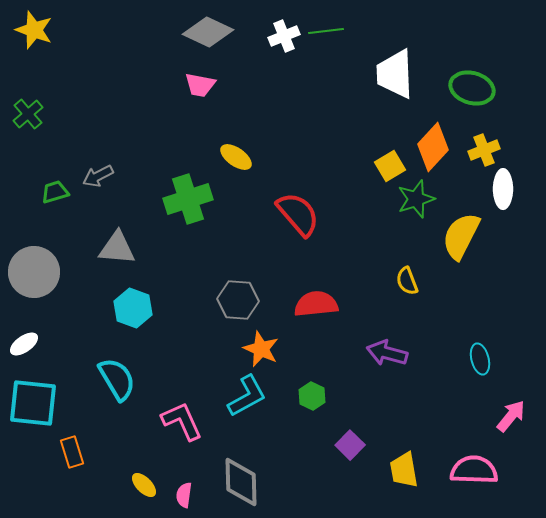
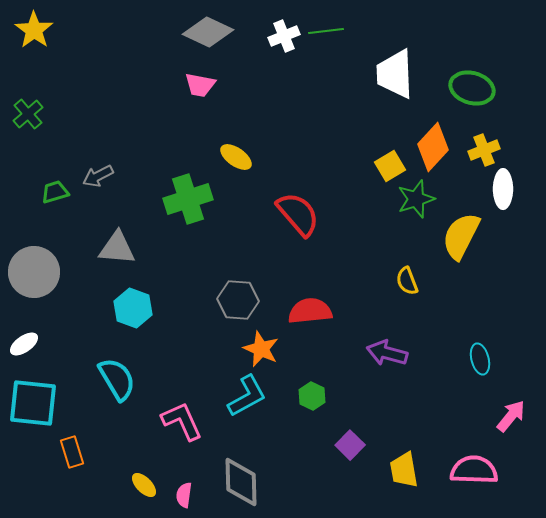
yellow star at (34, 30): rotated 15 degrees clockwise
red semicircle at (316, 304): moved 6 px left, 7 px down
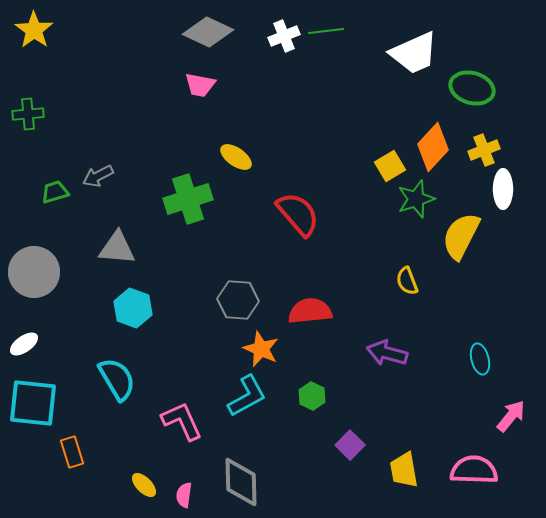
white trapezoid at (395, 74): moved 19 px right, 21 px up; rotated 112 degrees counterclockwise
green cross at (28, 114): rotated 36 degrees clockwise
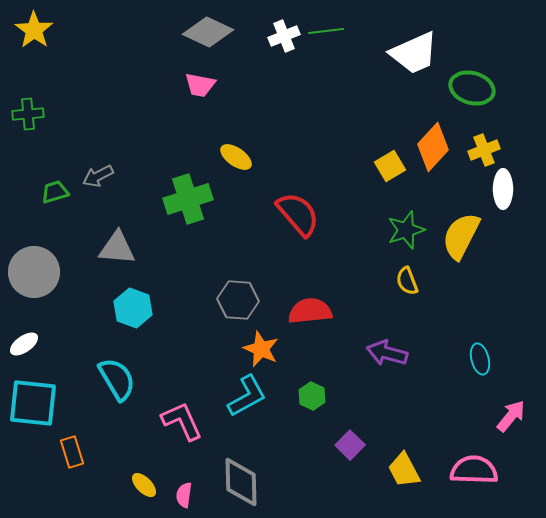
green star at (416, 199): moved 10 px left, 31 px down
yellow trapezoid at (404, 470): rotated 18 degrees counterclockwise
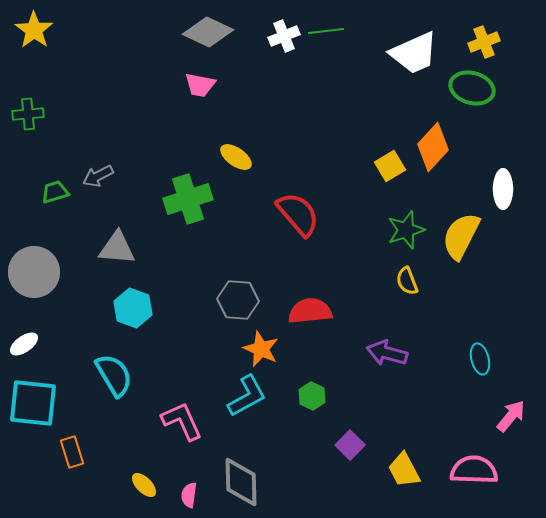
yellow cross at (484, 150): moved 108 px up
cyan semicircle at (117, 379): moved 3 px left, 4 px up
pink semicircle at (184, 495): moved 5 px right
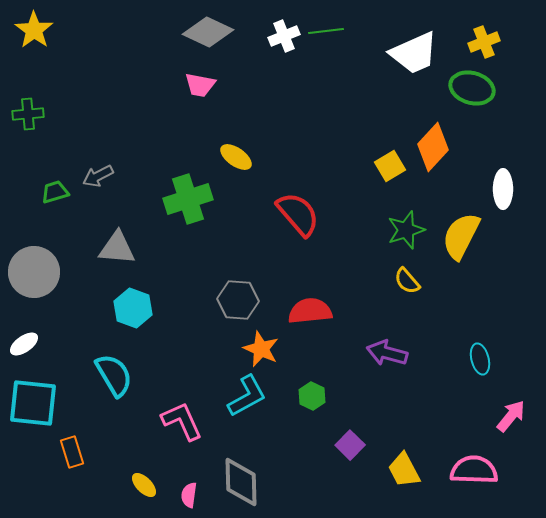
yellow semicircle at (407, 281): rotated 20 degrees counterclockwise
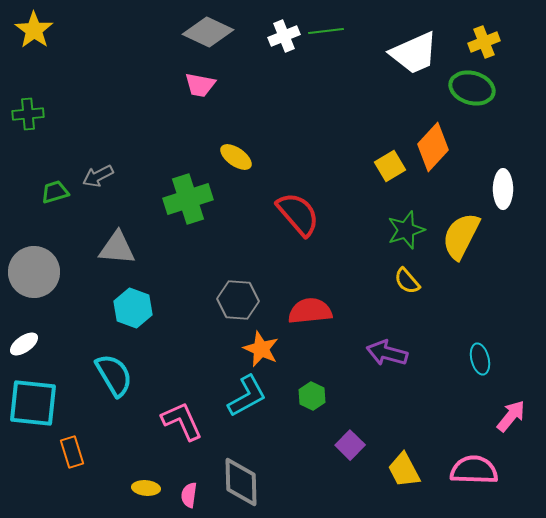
yellow ellipse at (144, 485): moved 2 px right, 3 px down; rotated 40 degrees counterclockwise
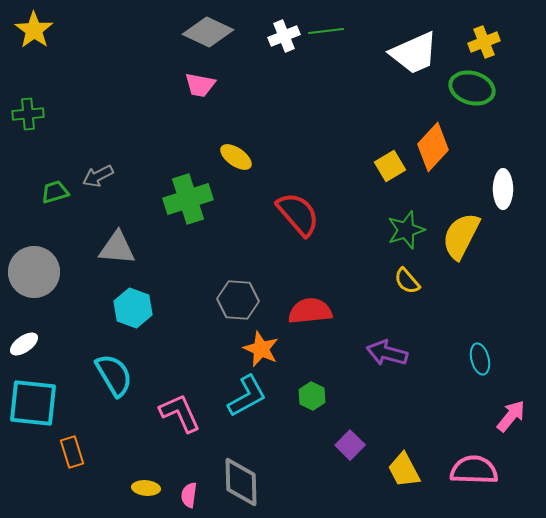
pink L-shape at (182, 421): moved 2 px left, 8 px up
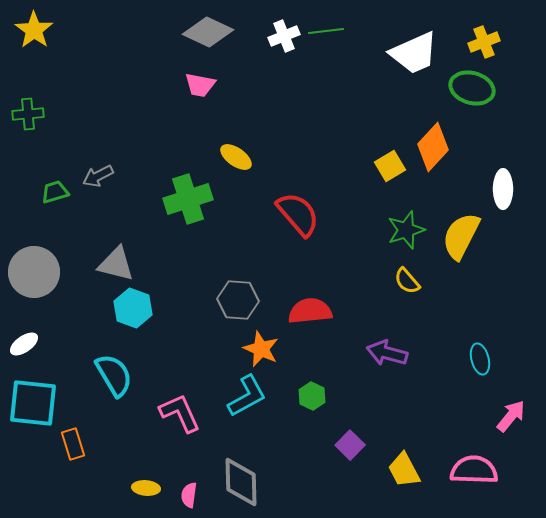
gray triangle at (117, 248): moved 1 px left, 16 px down; rotated 9 degrees clockwise
orange rectangle at (72, 452): moved 1 px right, 8 px up
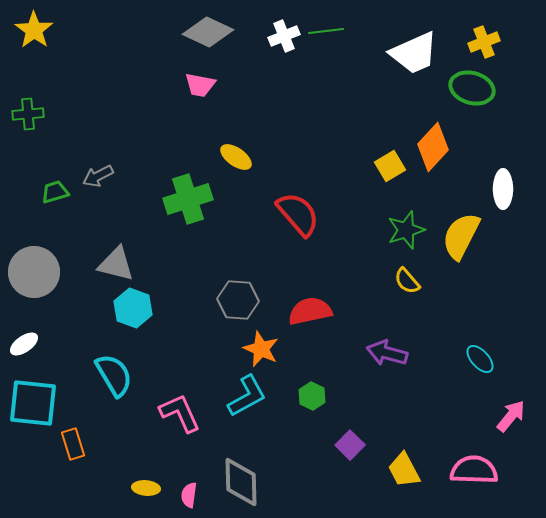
red semicircle at (310, 311): rotated 6 degrees counterclockwise
cyan ellipse at (480, 359): rotated 28 degrees counterclockwise
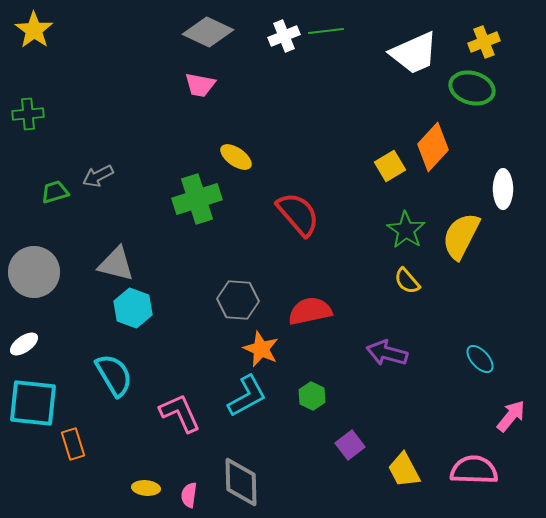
green cross at (188, 199): moved 9 px right
green star at (406, 230): rotated 21 degrees counterclockwise
purple square at (350, 445): rotated 8 degrees clockwise
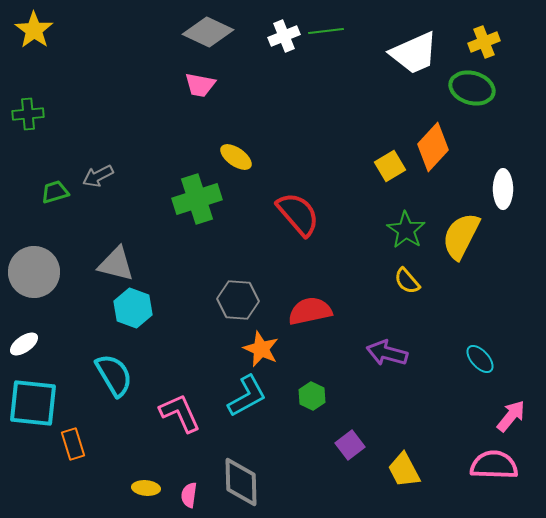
pink semicircle at (474, 470): moved 20 px right, 5 px up
